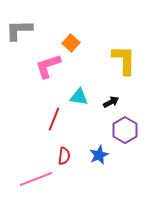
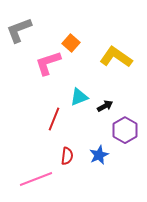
gray L-shape: rotated 20 degrees counterclockwise
yellow L-shape: moved 8 px left, 3 px up; rotated 56 degrees counterclockwise
pink L-shape: moved 3 px up
cyan triangle: rotated 30 degrees counterclockwise
black arrow: moved 6 px left, 4 px down
red semicircle: moved 3 px right
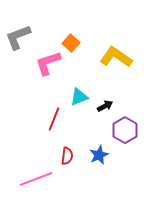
gray L-shape: moved 1 px left, 7 px down
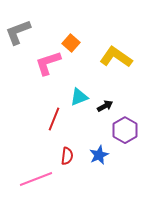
gray L-shape: moved 5 px up
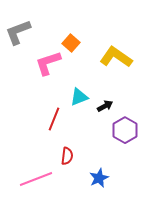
blue star: moved 23 px down
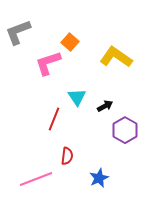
orange square: moved 1 px left, 1 px up
cyan triangle: moved 2 px left; rotated 42 degrees counterclockwise
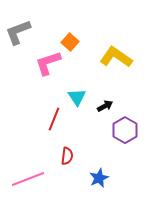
pink line: moved 8 px left
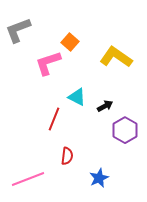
gray L-shape: moved 2 px up
cyan triangle: rotated 30 degrees counterclockwise
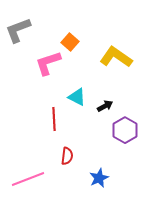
red line: rotated 25 degrees counterclockwise
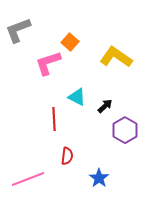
black arrow: rotated 14 degrees counterclockwise
blue star: rotated 12 degrees counterclockwise
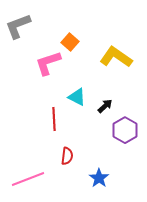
gray L-shape: moved 4 px up
